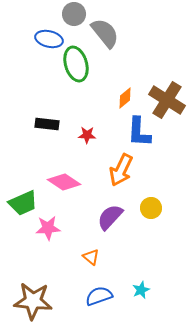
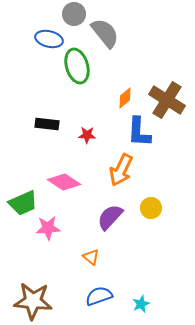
green ellipse: moved 1 px right, 2 px down
cyan star: moved 14 px down
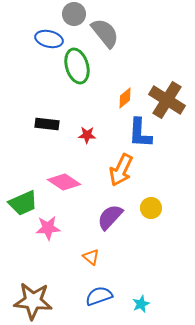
blue L-shape: moved 1 px right, 1 px down
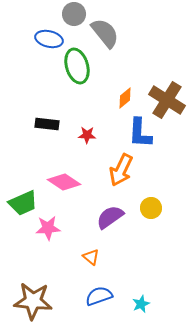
purple semicircle: rotated 12 degrees clockwise
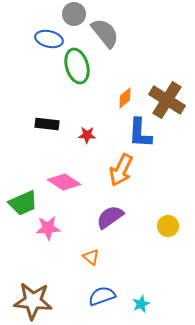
yellow circle: moved 17 px right, 18 px down
blue semicircle: moved 3 px right
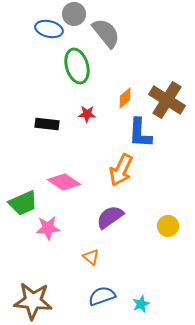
gray semicircle: moved 1 px right
blue ellipse: moved 10 px up
red star: moved 21 px up
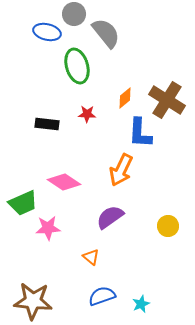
blue ellipse: moved 2 px left, 3 px down
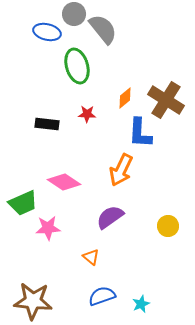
gray semicircle: moved 3 px left, 4 px up
brown cross: moved 1 px left
